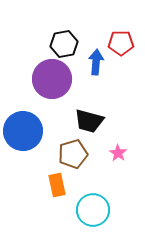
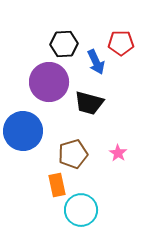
black hexagon: rotated 8 degrees clockwise
blue arrow: rotated 150 degrees clockwise
purple circle: moved 3 px left, 3 px down
black trapezoid: moved 18 px up
cyan circle: moved 12 px left
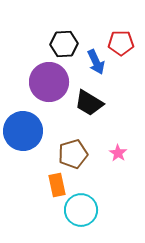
black trapezoid: rotated 16 degrees clockwise
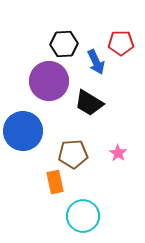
purple circle: moved 1 px up
brown pentagon: rotated 12 degrees clockwise
orange rectangle: moved 2 px left, 3 px up
cyan circle: moved 2 px right, 6 px down
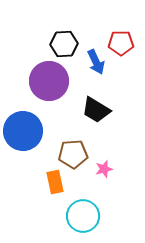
black trapezoid: moved 7 px right, 7 px down
pink star: moved 14 px left, 16 px down; rotated 24 degrees clockwise
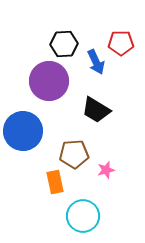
brown pentagon: moved 1 px right
pink star: moved 2 px right, 1 px down
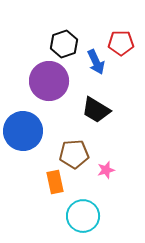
black hexagon: rotated 16 degrees counterclockwise
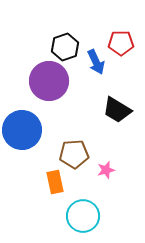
black hexagon: moved 1 px right, 3 px down
black trapezoid: moved 21 px right
blue circle: moved 1 px left, 1 px up
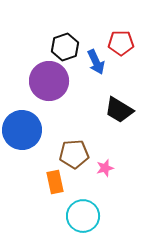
black trapezoid: moved 2 px right
pink star: moved 1 px left, 2 px up
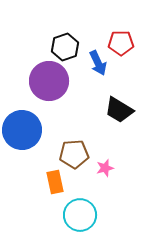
blue arrow: moved 2 px right, 1 px down
cyan circle: moved 3 px left, 1 px up
